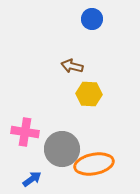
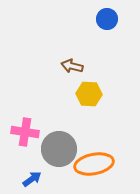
blue circle: moved 15 px right
gray circle: moved 3 px left
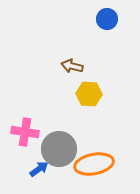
blue arrow: moved 7 px right, 10 px up
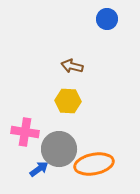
yellow hexagon: moved 21 px left, 7 px down
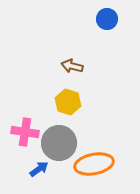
yellow hexagon: moved 1 px down; rotated 15 degrees clockwise
gray circle: moved 6 px up
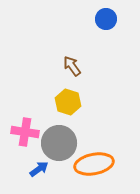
blue circle: moved 1 px left
brown arrow: rotated 40 degrees clockwise
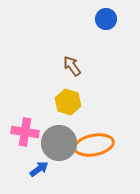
orange ellipse: moved 19 px up
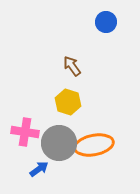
blue circle: moved 3 px down
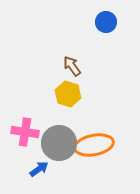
yellow hexagon: moved 8 px up
